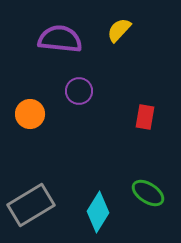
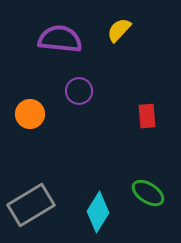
red rectangle: moved 2 px right, 1 px up; rotated 15 degrees counterclockwise
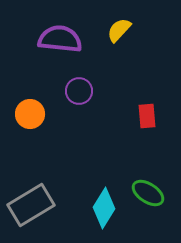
cyan diamond: moved 6 px right, 4 px up
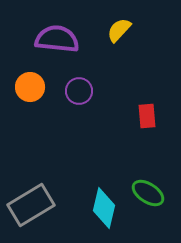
purple semicircle: moved 3 px left
orange circle: moved 27 px up
cyan diamond: rotated 18 degrees counterclockwise
